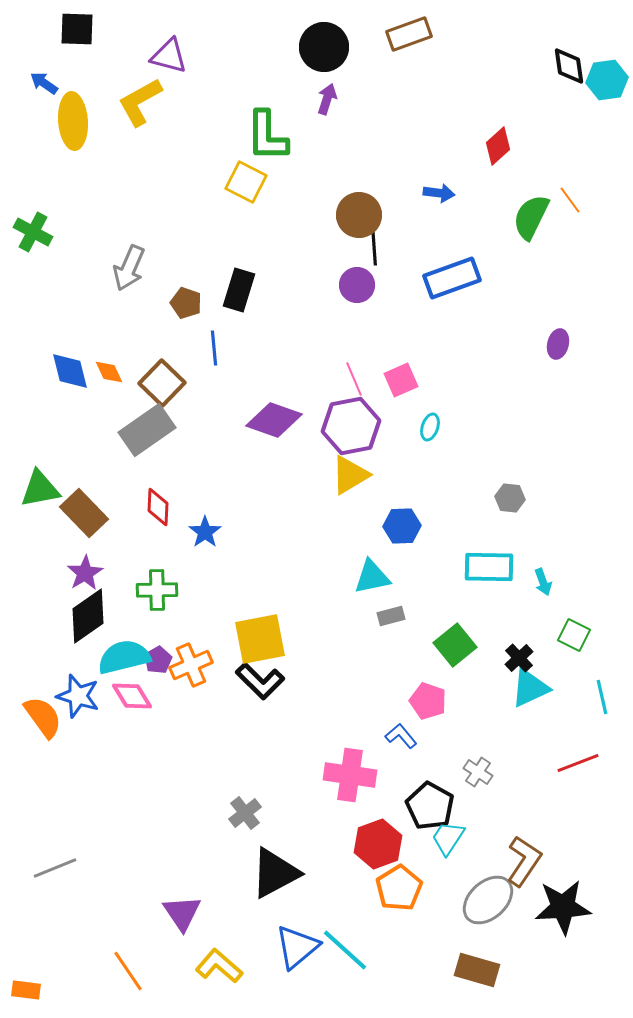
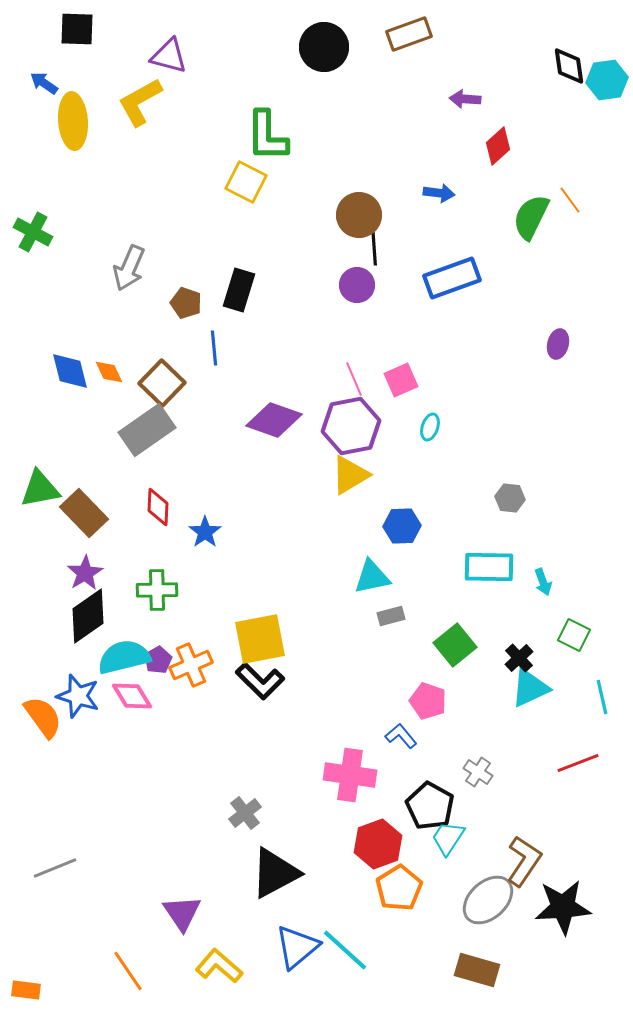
purple arrow at (327, 99): moved 138 px right; rotated 104 degrees counterclockwise
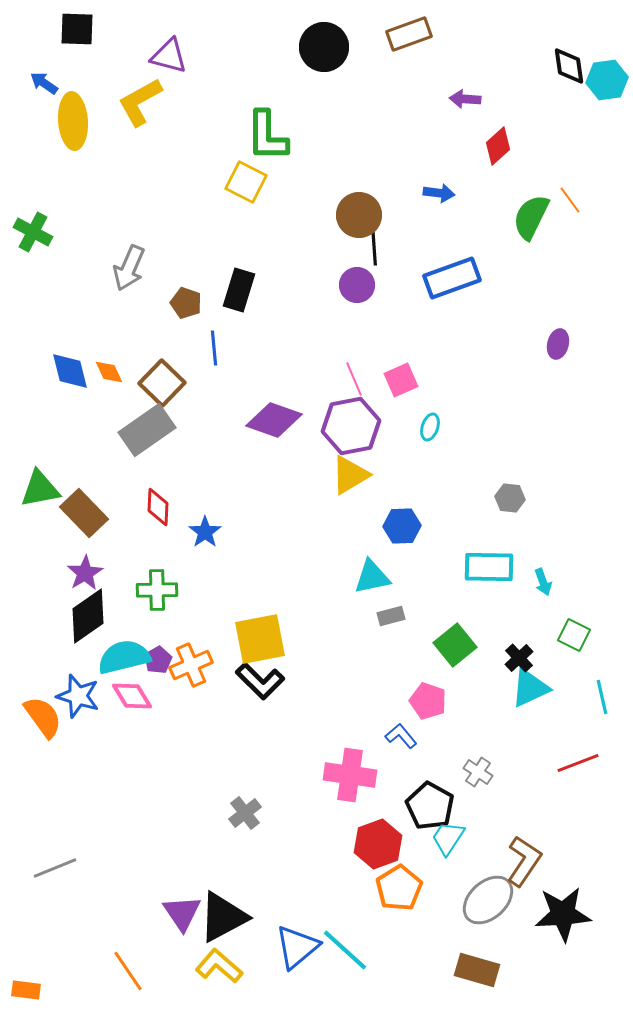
black triangle at (275, 873): moved 52 px left, 44 px down
black star at (563, 907): moved 7 px down
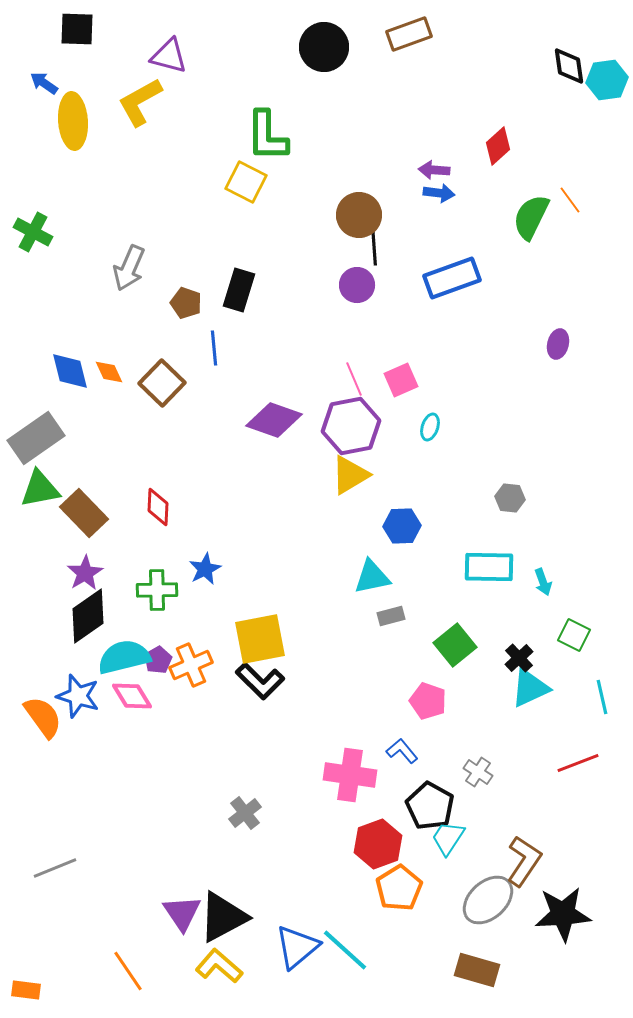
purple arrow at (465, 99): moved 31 px left, 71 px down
gray rectangle at (147, 430): moved 111 px left, 8 px down
blue star at (205, 532): moved 37 px down; rotated 8 degrees clockwise
blue L-shape at (401, 736): moved 1 px right, 15 px down
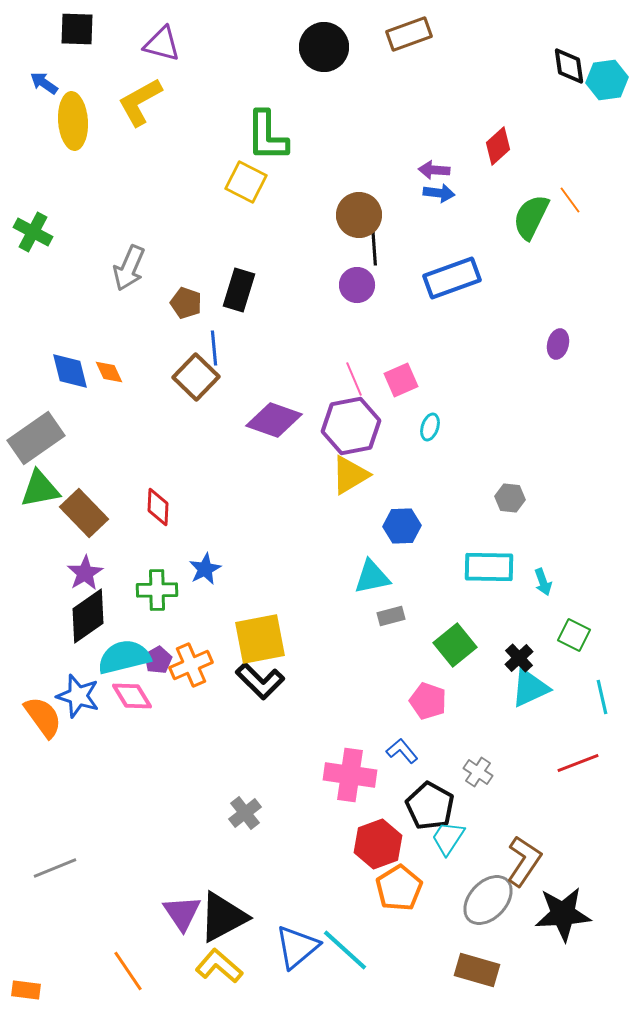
purple triangle at (169, 56): moved 7 px left, 12 px up
brown square at (162, 383): moved 34 px right, 6 px up
gray ellipse at (488, 900): rotated 4 degrees counterclockwise
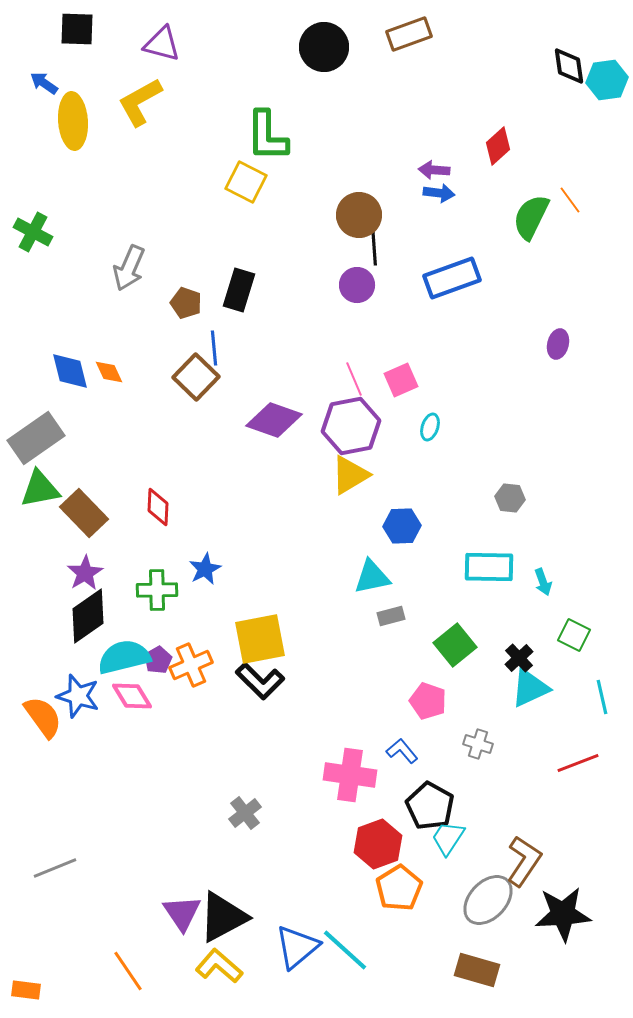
gray cross at (478, 772): moved 28 px up; rotated 16 degrees counterclockwise
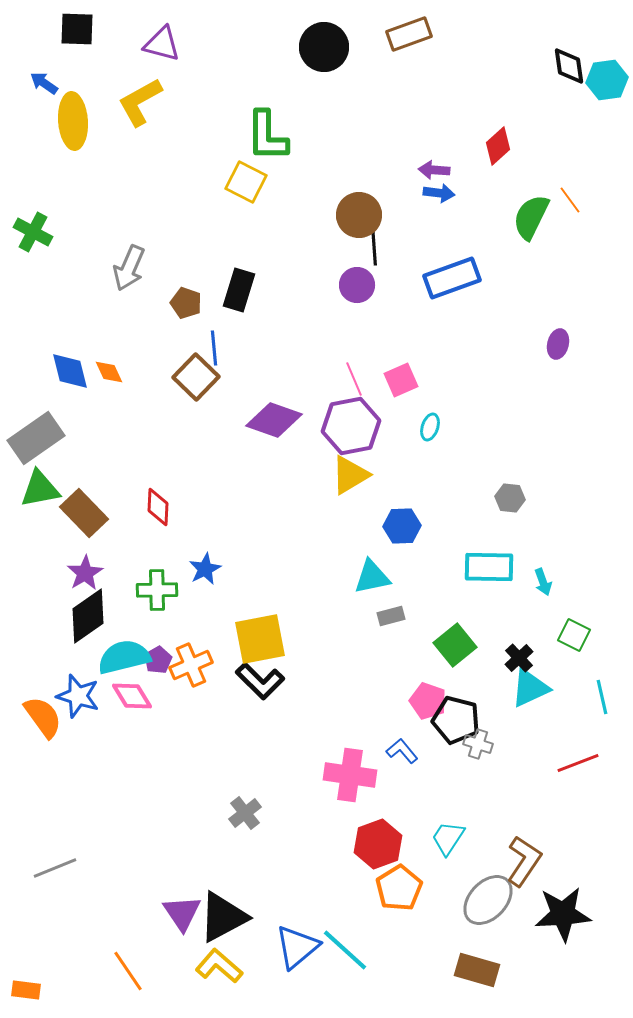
black pentagon at (430, 806): moved 26 px right, 86 px up; rotated 15 degrees counterclockwise
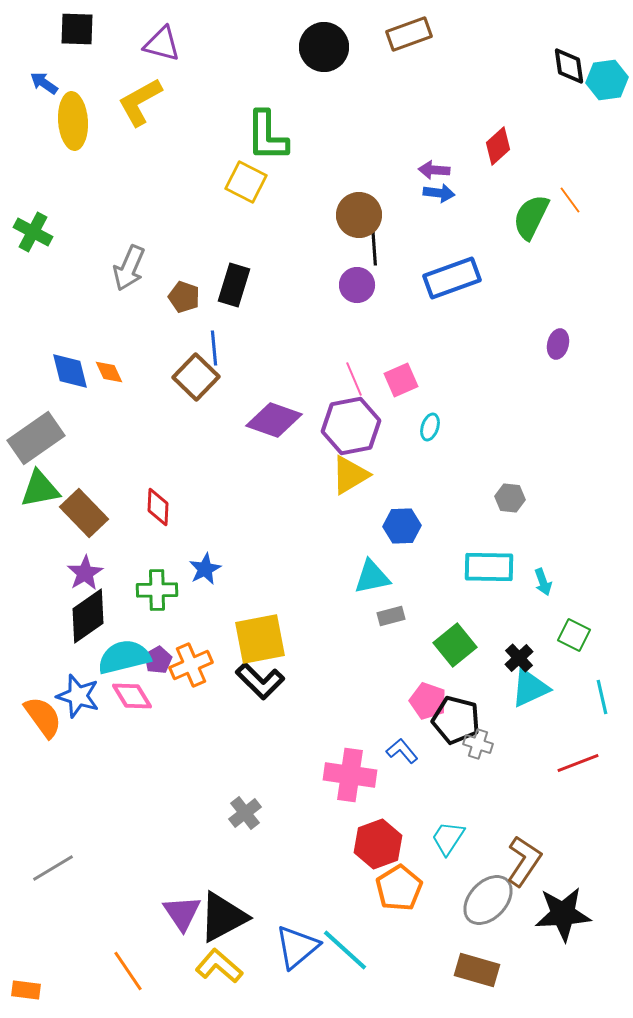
black rectangle at (239, 290): moved 5 px left, 5 px up
brown pentagon at (186, 303): moved 2 px left, 6 px up
gray line at (55, 868): moved 2 px left; rotated 9 degrees counterclockwise
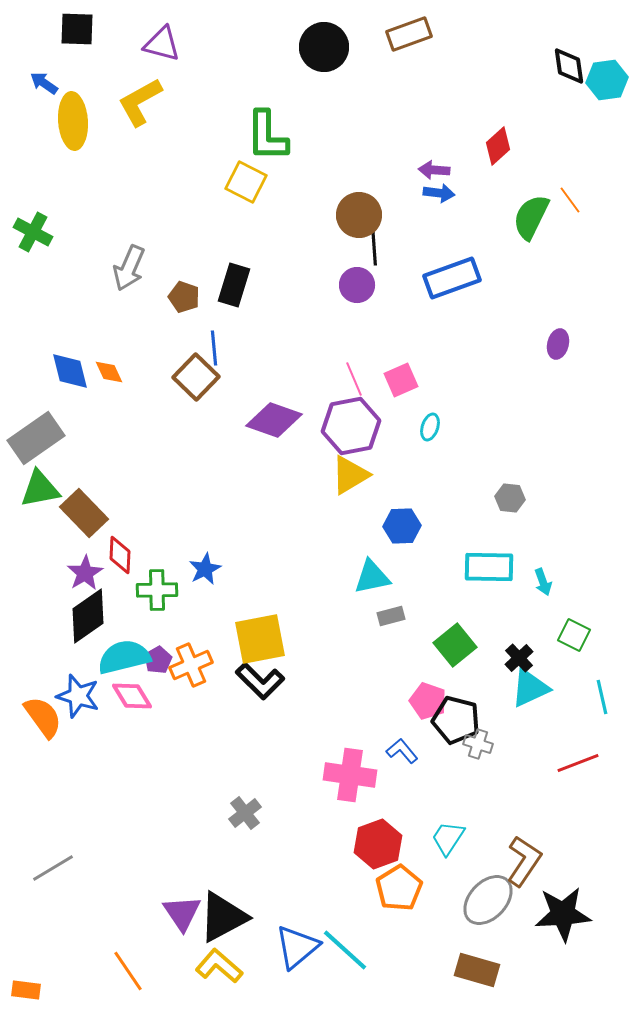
red diamond at (158, 507): moved 38 px left, 48 px down
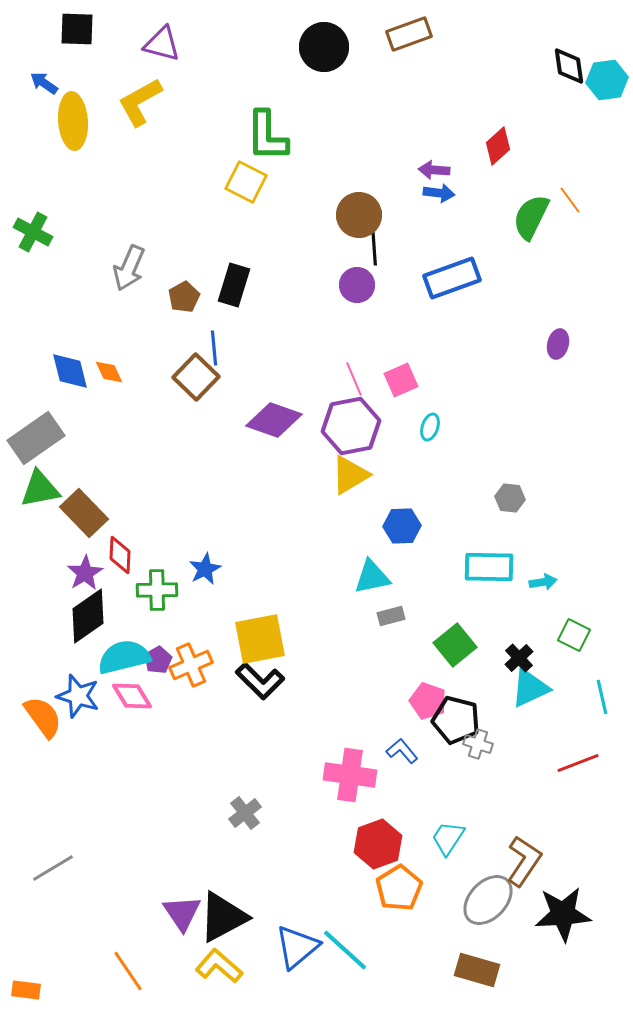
brown pentagon at (184, 297): rotated 24 degrees clockwise
cyan arrow at (543, 582): rotated 80 degrees counterclockwise
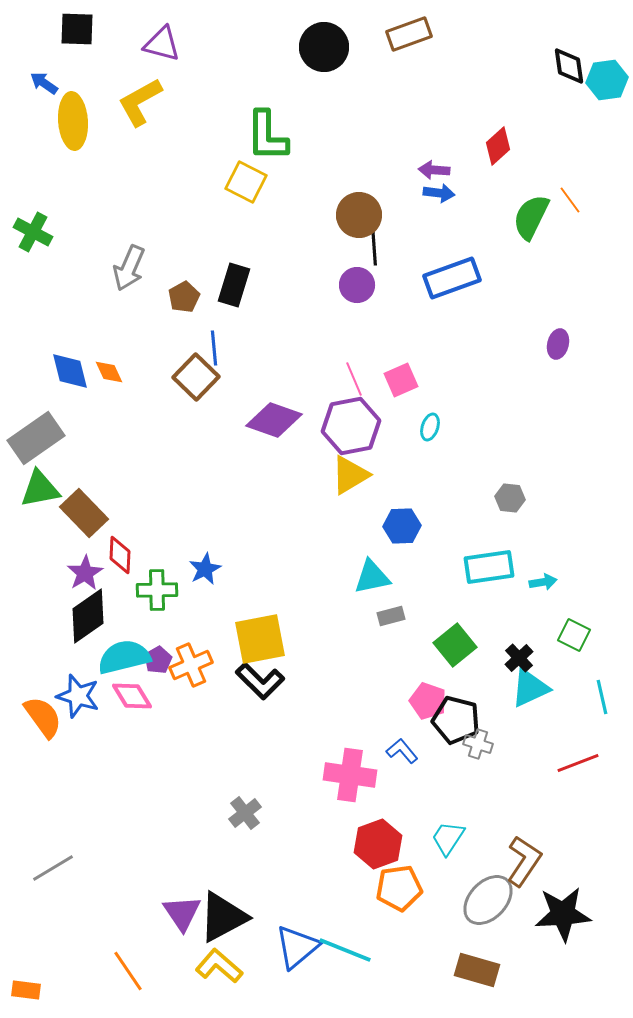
cyan rectangle at (489, 567): rotated 9 degrees counterclockwise
orange pentagon at (399, 888): rotated 24 degrees clockwise
cyan line at (345, 950): rotated 20 degrees counterclockwise
